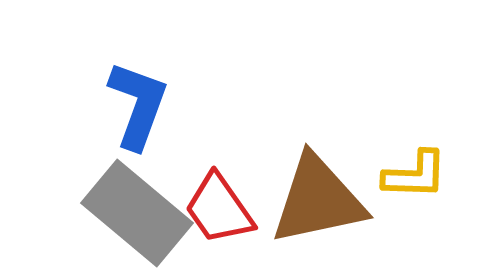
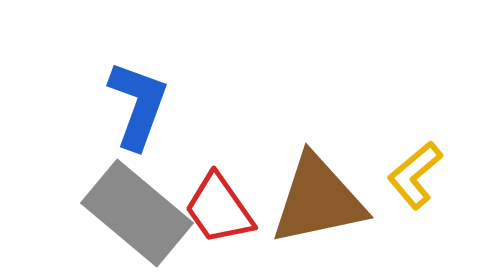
yellow L-shape: rotated 138 degrees clockwise
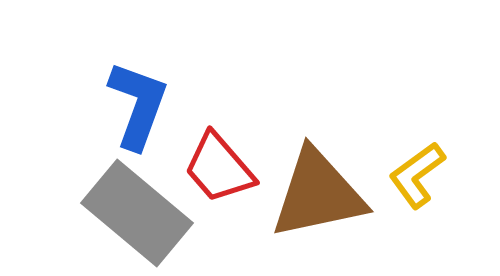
yellow L-shape: moved 2 px right; rotated 4 degrees clockwise
brown triangle: moved 6 px up
red trapezoid: moved 41 px up; rotated 6 degrees counterclockwise
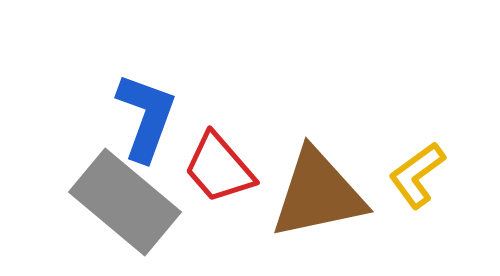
blue L-shape: moved 8 px right, 12 px down
gray rectangle: moved 12 px left, 11 px up
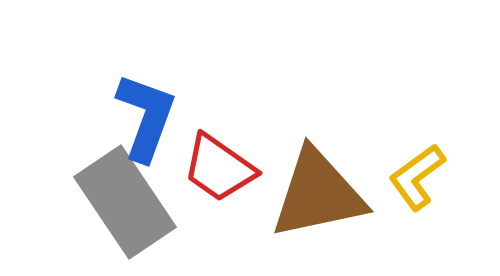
red trapezoid: rotated 14 degrees counterclockwise
yellow L-shape: moved 2 px down
gray rectangle: rotated 16 degrees clockwise
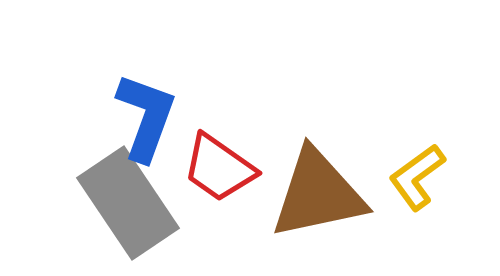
gray rectangle: moved 3 px right, 1 px down
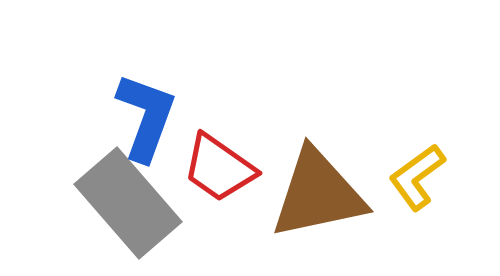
gray rectangle: rotated 7 degrees counterclockwise
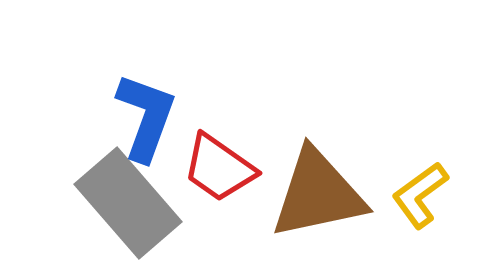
yellow L-shape: moved 3 px right, 18 px down
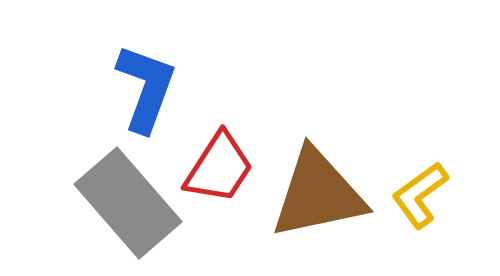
blue L-shape: moved 29 px up
red trapezoid: rotated 92 degrees counterclockwise
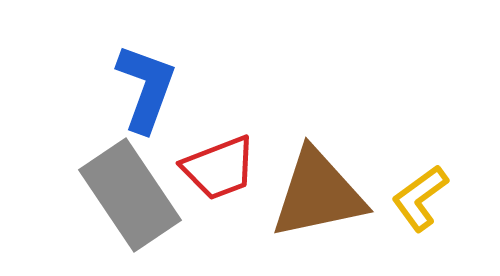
red trapezoid: rotated 36 degrees clockwise
yellow L-shape: moved 3 px down
gray rectangle: moved 2 px right, 8 px up; rotated 7 degrees clockwise
